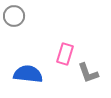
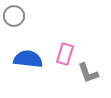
blue semicircle: moved 15 px up
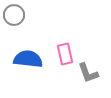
gray circle: moved 1 px up
pink rectangle: rotated 30 degrees counterclockwise
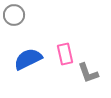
blue semicircle: rotated 32 degrees counterclockwise
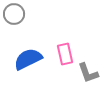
gray circle: moved 1 px up
